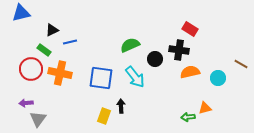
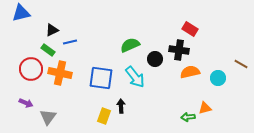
green rectangle: moved 4 px right
purple arrow: rotated 152 degrees counterclockwise
gray triangle: moved 10 px right, 2 px up
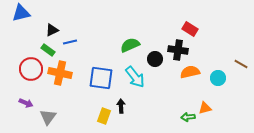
black cross: moved 1 px left
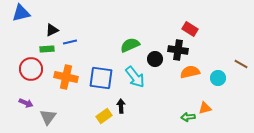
green rectangle: moved 1 px left, 1 px up; rotated 40 degrees counterclockwise
orange cross: moved 6 px right, 4 px down
yellow rectangle: rotated 35 degrees clockwise
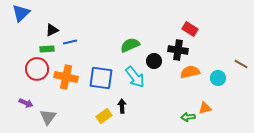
blue triangle: rotated 30 degrees counterclockwise
black circle: moved 1 px left, 2 px down
red circle: moved 6 px right
black arrow: moved 1 px right
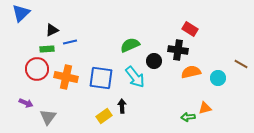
orange semicircle: moved 1 px right
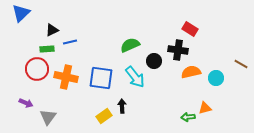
cyan circle: moved 2 px left
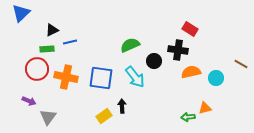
purple arrow: moved 3 px right, 2 px up
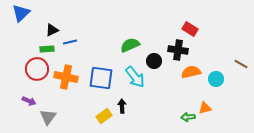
cyan circle: moved 1 px down
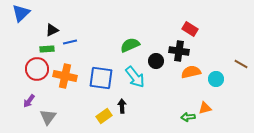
black cross: moved 1 px right, 1 px down
black circle: moved 2 px right
orange cross: moved 1 px left, 1 px up
purple arrow: rotated 104 degrees clockwise
